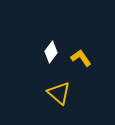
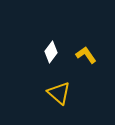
yellow L-shape: moved 5 px right, 3 px up
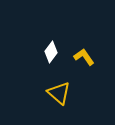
yellow L-shape: moved 2 px left, 2 px down
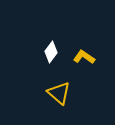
yellow L-shape: rotated 20 degrees counterclockwise
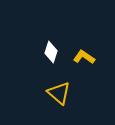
white diamond: rotated 20 degrees counterclockwise
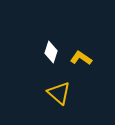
yellow L-shape: moved 3 px left, 1 px down
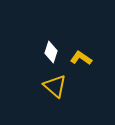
yellow triangle: moved 4 px left, 7 px up
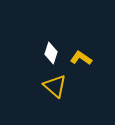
white diamond: moved 1 px down
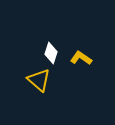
yellow triangle: moved 16 px left, 6 px up
